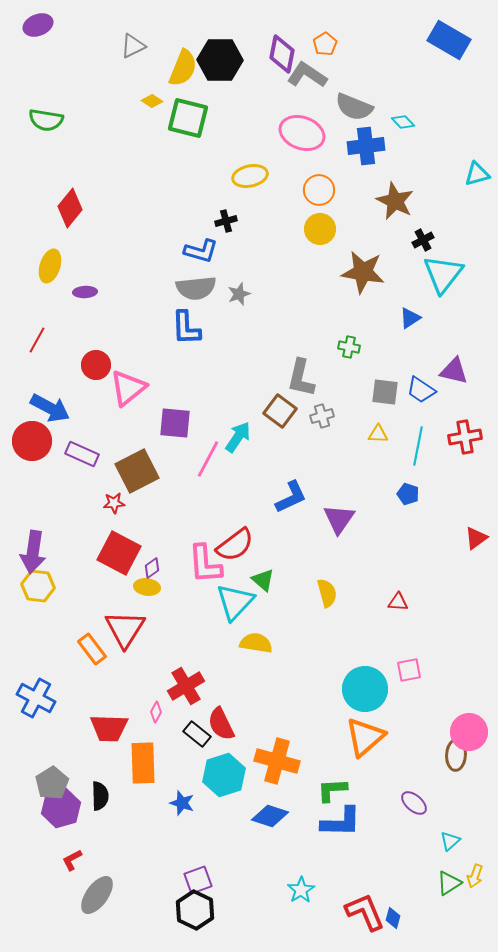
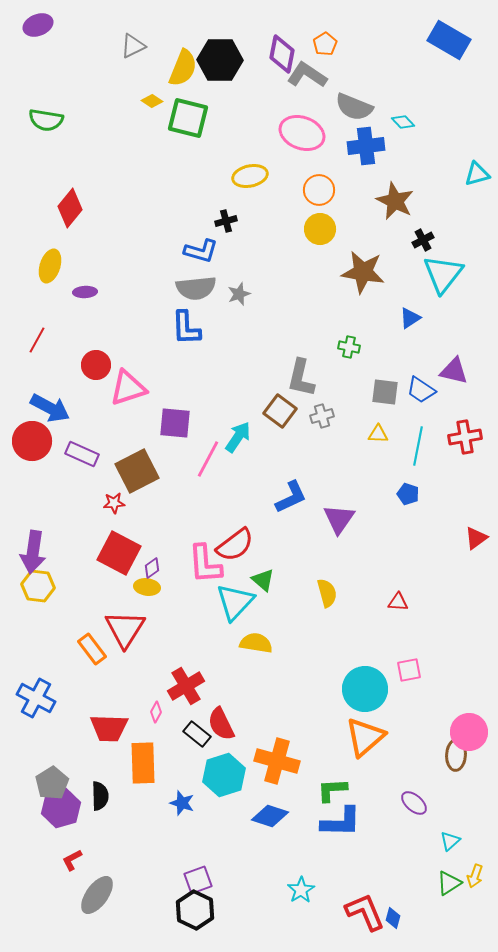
pink triangle at (128, 388): rotated 21 degrees clockwise
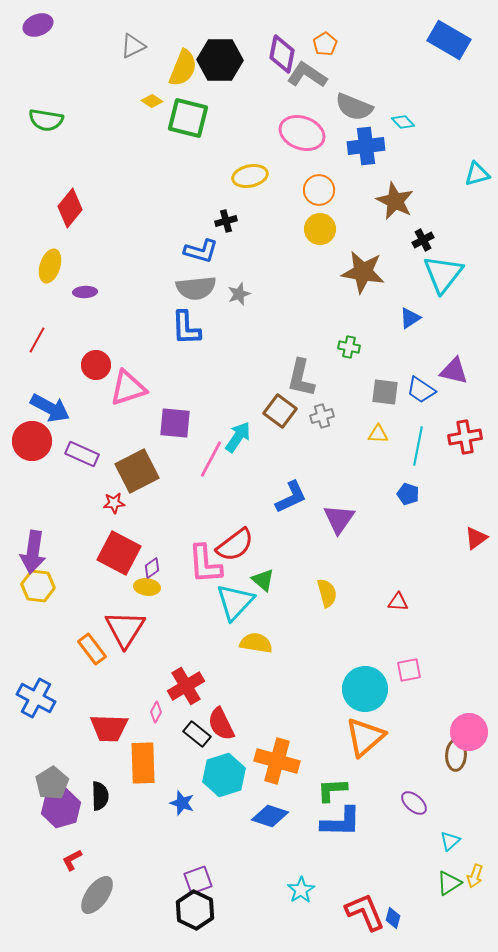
pink line at (208, 459): moved 3 px right
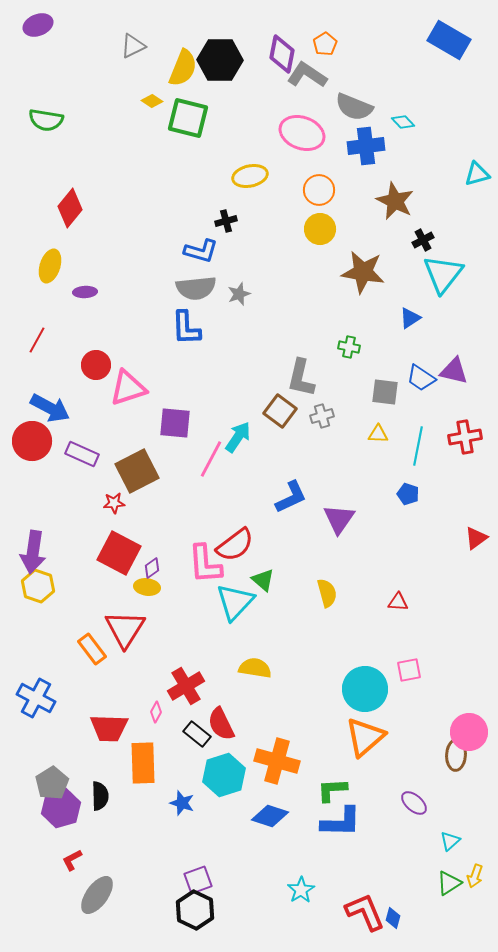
blue trapezoid at (421, 390): moved 12 px up
yellow hexagon at (38, 586): rotated 12 degrees clockwise
yellow semicircle at (256, 643): moved 1 px left, 25 px down
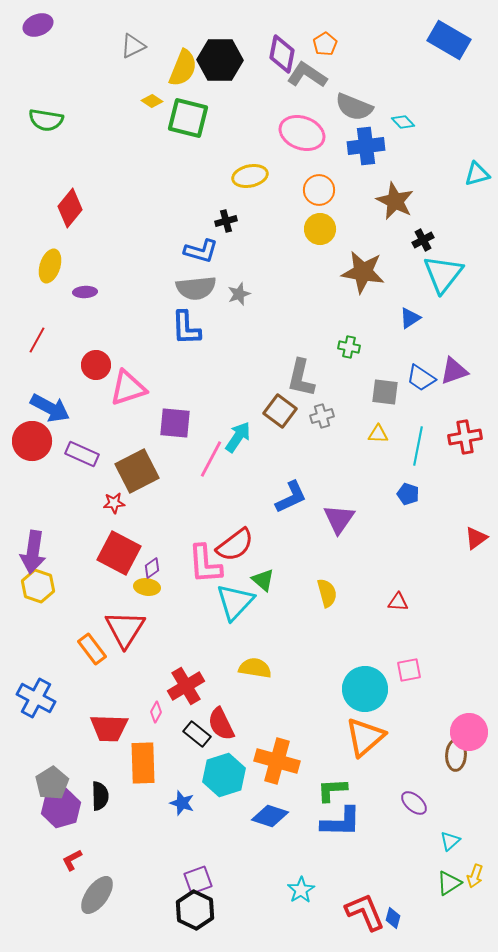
purple triangle at (454, 371): rotated 32 degrees counterclockwise
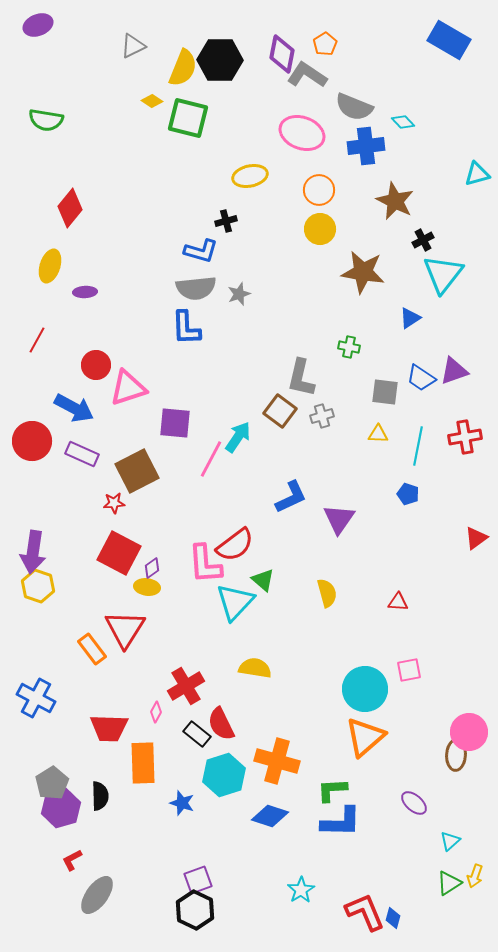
blue arrow at (50, 408): moved 24 px right
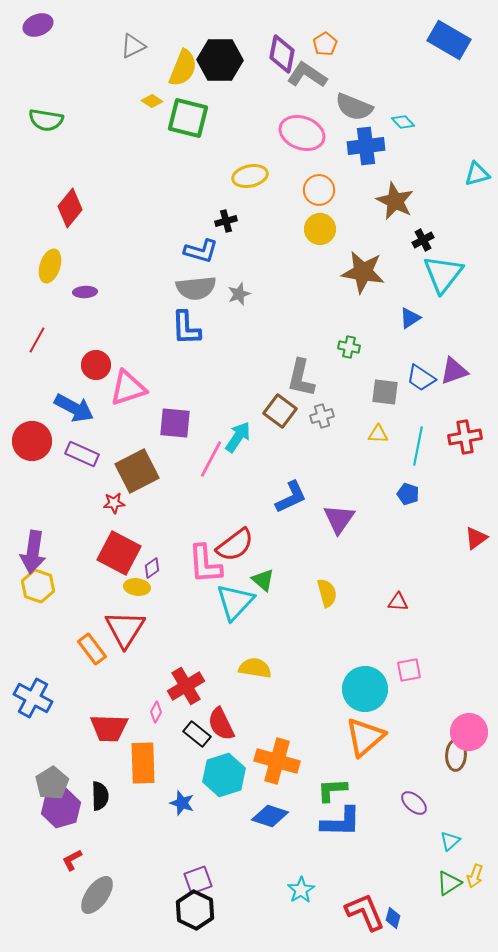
yellow ellipse at (147, 587): moved 10 px left
blue cross at (36, 698): moved 3 px left
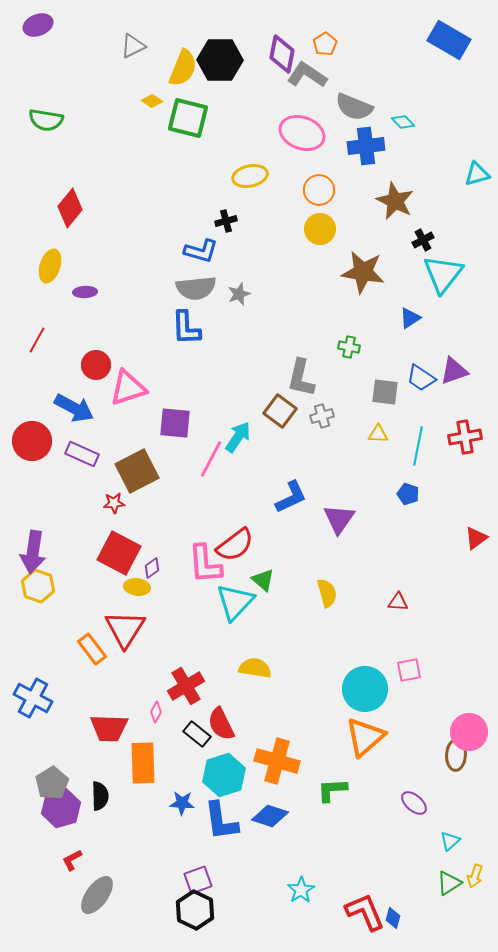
blue star at (182, 803): rotated 15 degrees counterclockwise
blue L-shape at (341, 822): moved 120 px left, 1 px up; rotated 81 degrees clockwise
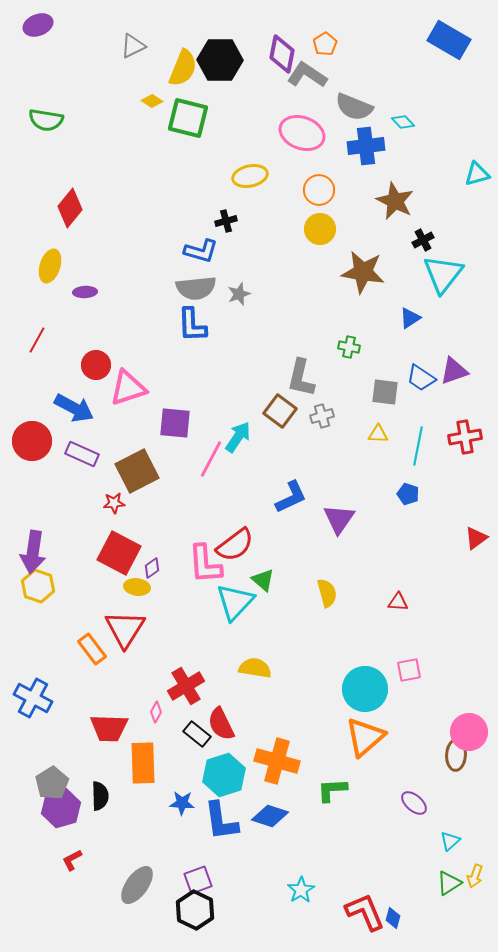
blue L-shape at (186, 328): moved 6 px right, 3 px up
gray ellipse at (97, 895): moved 40 px right, 10 px up
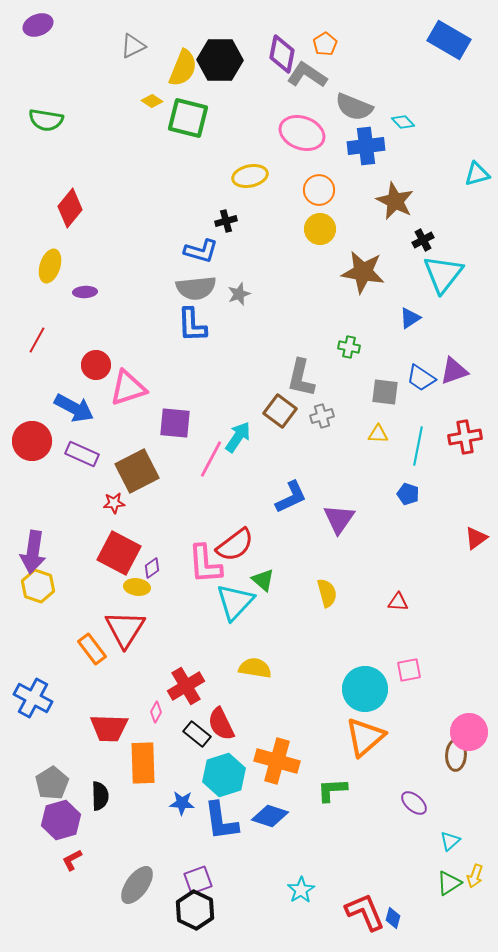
purple hexagon at (61, 808): moved 12 px down
